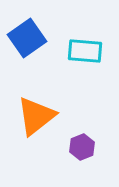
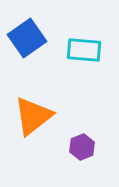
cyan rectangle: moved 1 px left, 1 px up
orange triangle: moved 3 px left
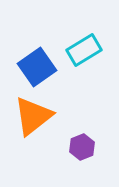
blue square: moved 10 px right, 29 px down
cyan rectangle: rotated 36 degrees counterclockwise
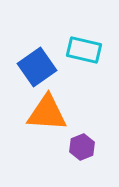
cyan rectangle: rotated 44 degrees clockwise
orange triangle: moved 14 px right, 3 px up; rotated 42 degrees clockwise
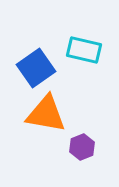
blue square: moved 1 px left, 1 px down
orange triangle: moved 1 px left, 1 px down; rotated 6 degrees clockwise
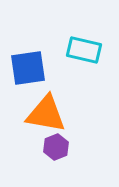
blue square: moved 8 px left; rotated 27 degrees clockwise
purple hexagon: moved 26 px left
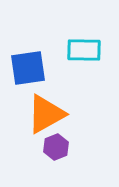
cyan rectangle: rotated 12 degrees counterclockwise
orange triangle: rotated 39 degrees counterclockwise
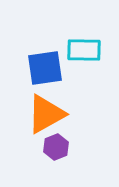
blue square: moved 17 px right
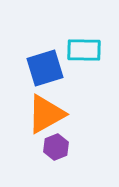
blue square: rotated 9 degrees counterclockwise
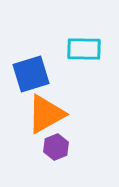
cyan rectangle: moved 1 px up
blue square: moved 14 px left, 6 px down
